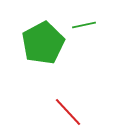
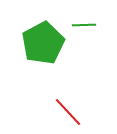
green line: rotated 10 degrees clockwise
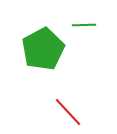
green pentagon: moved 6 px down
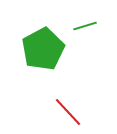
green line: moved 1 px right, 1 px down; rotated 15 degrees counterclockwise
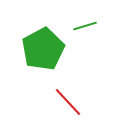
red line: moved 10 px up
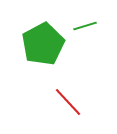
green pentagon: moved 5 px up
